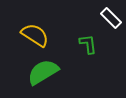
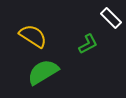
yellow semicircle: moved 2 px left, 1 px down
green L-shape: rotated 70 degrees clockwise
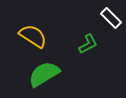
green semicircle: moved 1 px right, 2 px down
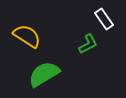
white rectangle: moved 7 px left, 1 px down; rotated 10 degrees clockwise
yellow semicircle: moved 6 px left
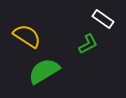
white rectangle: moved 1 px left; rotated 20 degrees counterclockwise
green semicircle: moved 3 px up
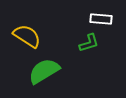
white rectangle: moved 2 px left; rotated 30 degrees counterclockwise
green L-shape: moved 1 px right, 1 px up; rotated 10 degrees clockwise
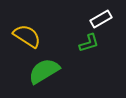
white rectangle: rotated 35 degrees counterclockwise
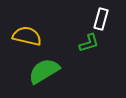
white rectangle: rotated 45 degrees counterclockwise
yellow semicircle: rotated 20 degrees counterclockwise
